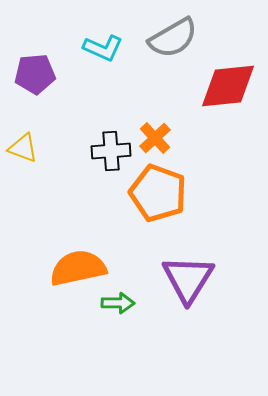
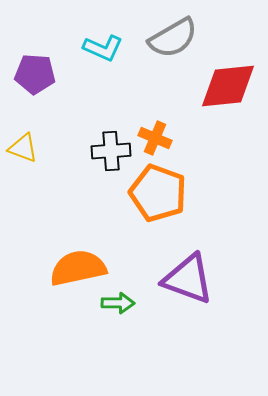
purple pentagon: rotated 9 degrees clockwise
orange cross: rotated 24 degrees counterclockwise
purple triangle: rotated 42 degrees counterclockwise
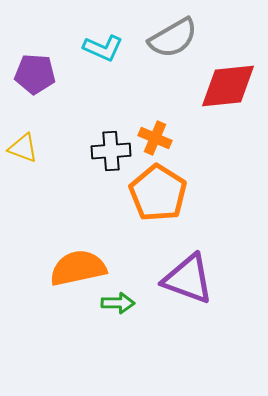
orange pentagon: rotated 12 degrees clockwise
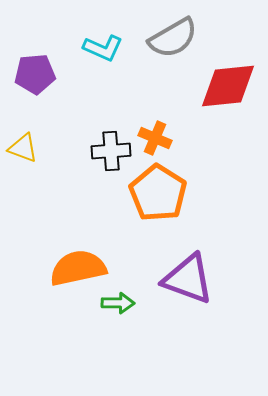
purple pentagon: rotated 9 degrees counterclockwise
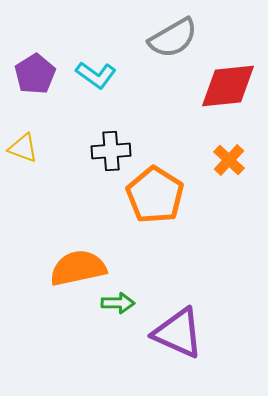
cyan L-shape: moved 7 px left, 27 px down; rotated 12 degrees clockwise
purple pentagon: rotated 27 degrees counterclockwise
orange cross: moved 74 px right, 22 px down; rotated 20 degrees clockwise
orange pentagon: moved 3 px left, 2 px down
purple triangle: moved 10 px left, 54 px down; rotated 4 degrees clockwise
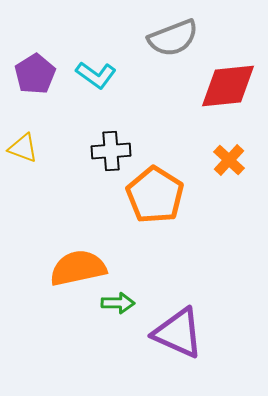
gray semicircle: rotated 9 degrees clockwise
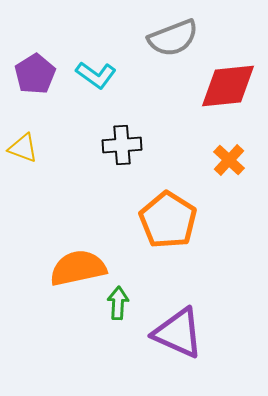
black cross: moved 11 px right, 6 px up
orange pentagon: moved 13 px right, 25 px down
green arrow: rotated 88 degrees counterclockwise
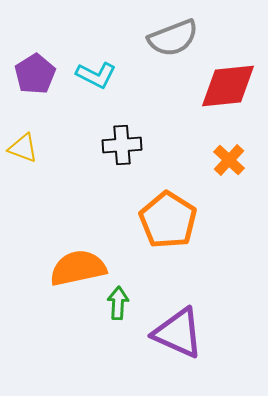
cyan L-shape: rotated 9 degrees counterclockwise
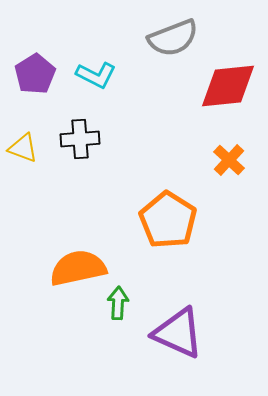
black cross: moved 42 px left, 6 px up
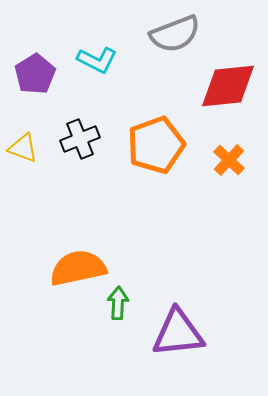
gray semicircle: moved 2 px right, 4 px up
cyan L-shape: moved 1 px right, 15 px up
black cross: rotated 18 degrees counterclockwise
orange pentagon: moved 12 px left, 75 px up; rotated 20 degrees clockwise
purple triangle: rotated 30 degrees counterclockwise
